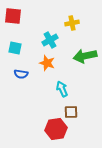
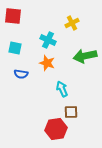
yellow cross: rotated 16 degrees counterclockwise
cyan cross: moved 2 px left; rotated 35 degrees counterclockwise
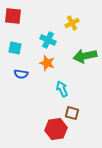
brown square: moved 1 px right, 1 px down; rotated 16 degrees clockwise
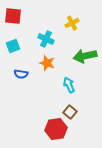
cyan cross: moved 2 px left, 1 px up
cyan square: moved 2 px left, 2 px up; rotated 32 degrees counterclockwise
cyan arrow: moved 7 px right, 4 px up
brown square: moved 2 px left, 1 px up; rotated 24 degrees clockwise
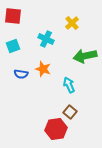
yellow cross: rotated 16 degrees counterclockwise
orange star: moved 4 px left, 6 px down
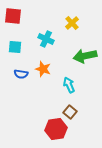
cyan square: moved 2 px right, 1 px down; rotated 24 degrees clockwise
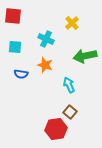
orange star: moved 2 px right, 4 px up
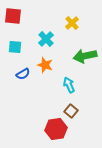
cyan cross: rotated 21 degrees clockwise
blue semicircle: moved 2 px right; rotated 40 degrees counterclockwise
brown square: moved 1 px right, 1 px up
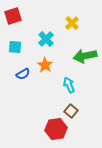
red square: rotated 24 degrees counterclockwise
orange star: rotated 14 degrees clockwise
